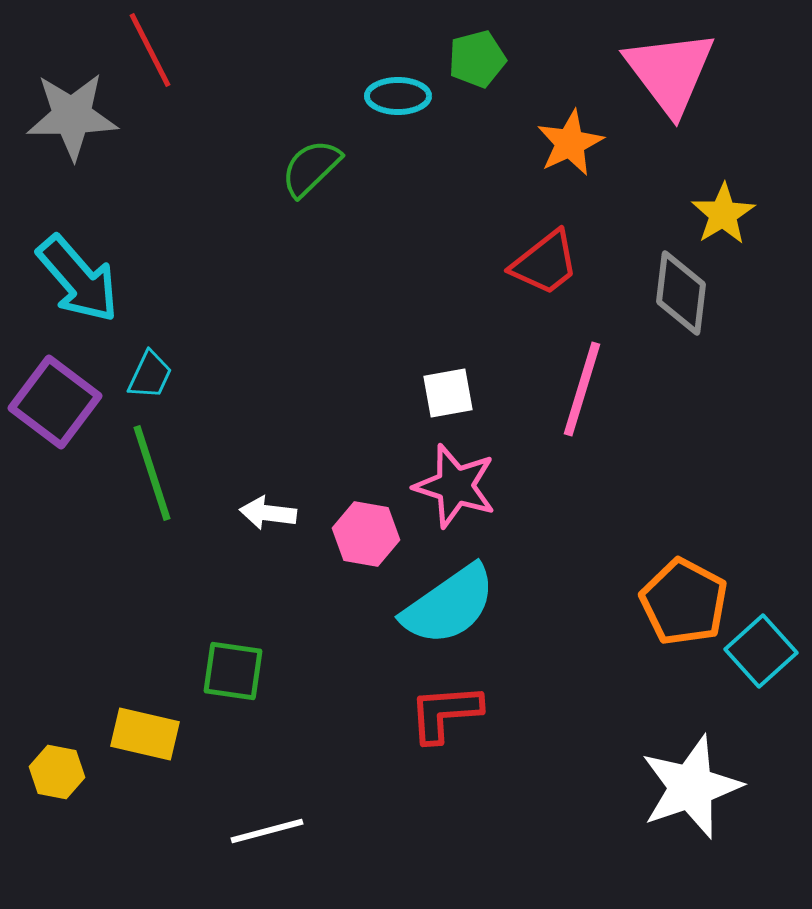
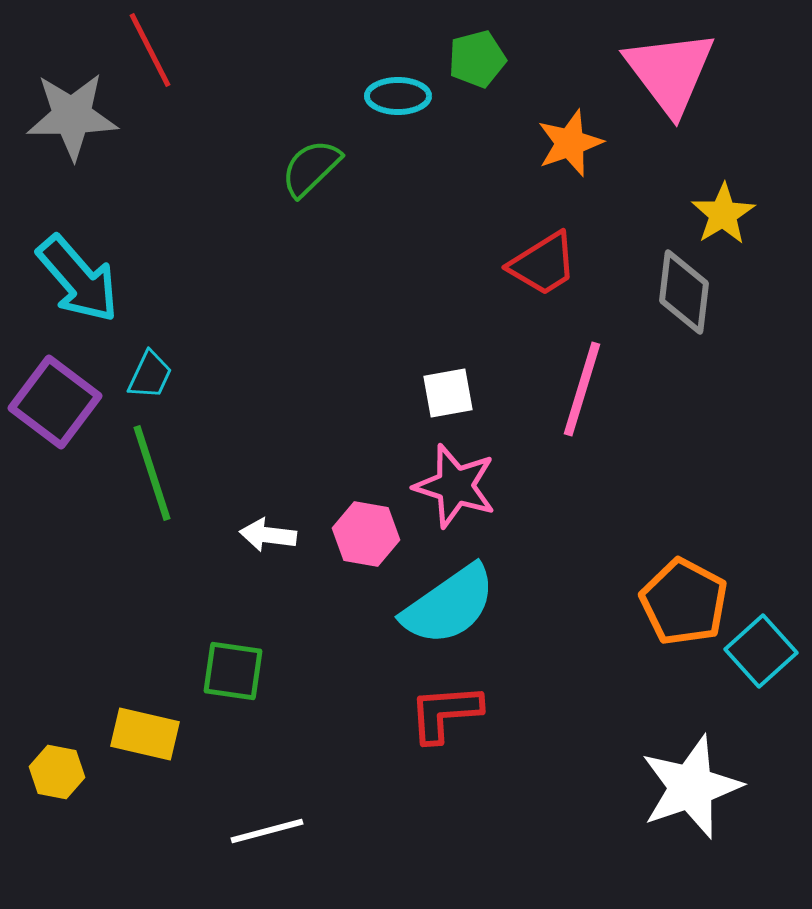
orange star: rotated 6 degrees clockwise
red trapezoid: moved 2 px left, 1 px down; rotated 6 degrees clockwise
gray diamond: moved 3 px right, 1 px up
white arrow: moved 22 px down
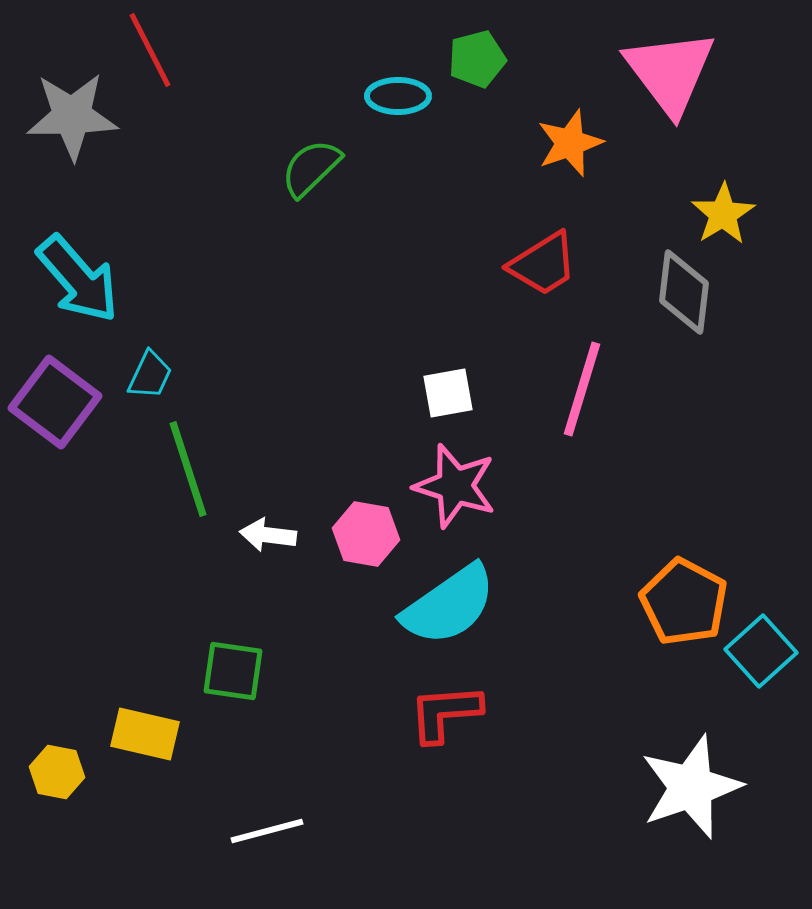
green line: moved 36 px right, 4 px up
